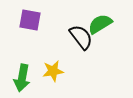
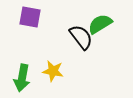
purple square: moved 3 px up
yellow star: rotated 20 degrees clockwise
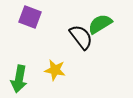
purple square: rotated 10 degrees clockwise
yellow star: moved 2 px right, 1 px up
green arrow: moved 3 px left, 1 px down
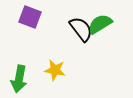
black semicircle: moved 8 px up
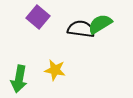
purple square: moved 8 px right; rotated 20 degrees clockwise
black semicircle: rotated 44 degrees counterclockwise
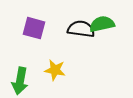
purple square: moved 4 px left, 11 px down; rotated 25 degrees counterclockwise
green semicircle: moved 2 px right; rotated 20 degrees clockwise
green arrow: moved 1 px right, 2 px down
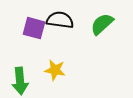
green semicircle: rotated 30 degrees counterclockwise
black semicircle: moved 21 px left, 9 px up
green arrow: rotated 16 degrees counterclockwise
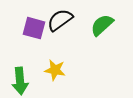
black semicircle: rotated 44 degrees counterclockwise
green semicircle: moved 1 px down
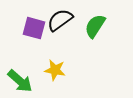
green semicircle: moved 7 px left, 1 px down; rotated 15 degrees counterclockwise
green arrow: rotated 44 degrees counterclockwise
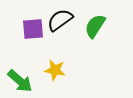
purple square: moved 1 px left, 1 px down; rotated 20 degrees counterclockwise
